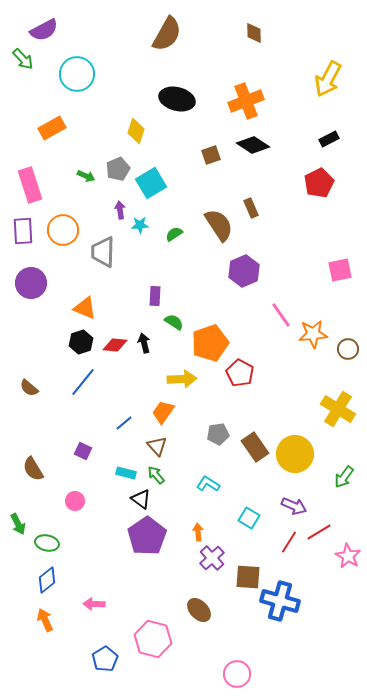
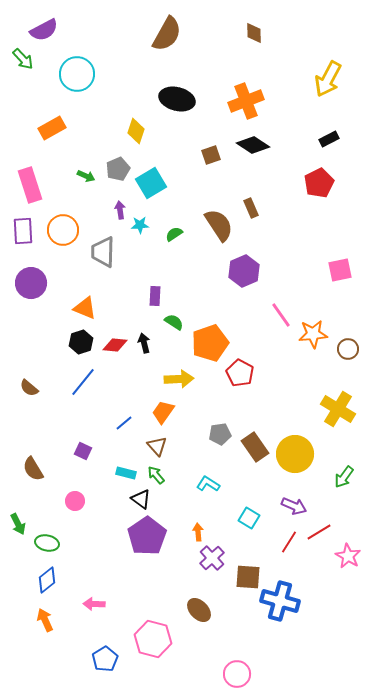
yellow arrow at (182, 379): moved 3 px left
gray pentagon at (218, 434): moved 2 px right
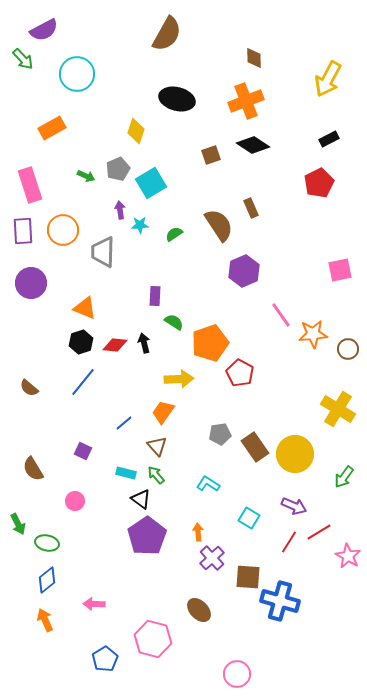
brown diamond at (254, 33): moved 25 px down
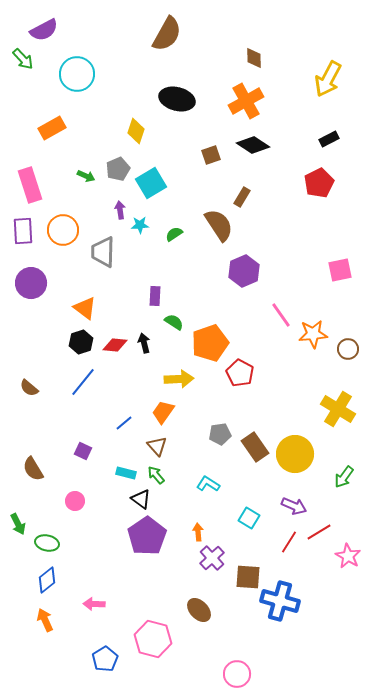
orange cross at (246, 101): rotated 8 degrees counterclockwise
brown rectangle at (251, 208): moved 9 px left, 11 px up; rotated 54 degrees clockwise
orange triangle at (85, 308): rotated 15 degrees clockwise
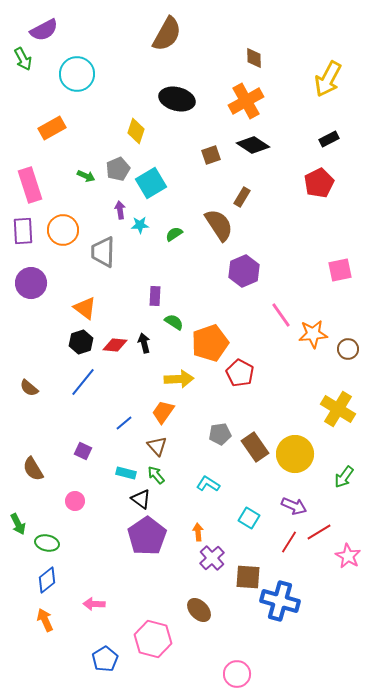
green arrow at (23, 59): rotated 15 degrees clockwise
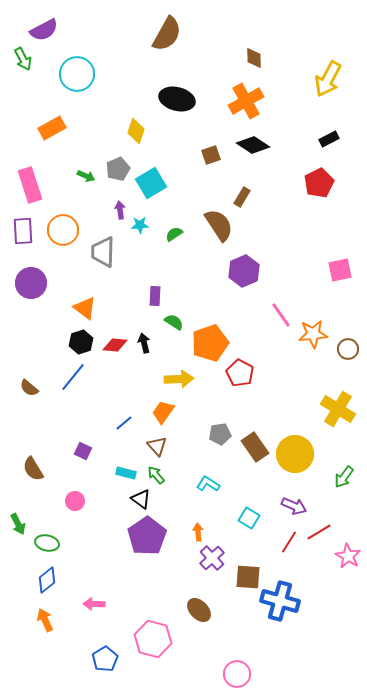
blue line at (83, 382): moved 10 px left, 5 px up
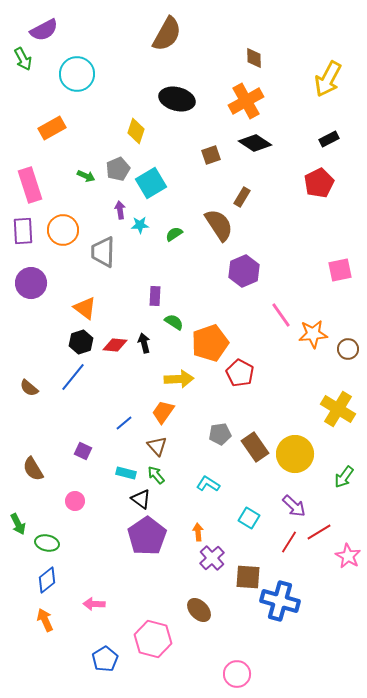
black diamond at (253, 145): moved 2 px right, 2 px up
purple arrow at (294, 506): rotated 20 degrees clockwise
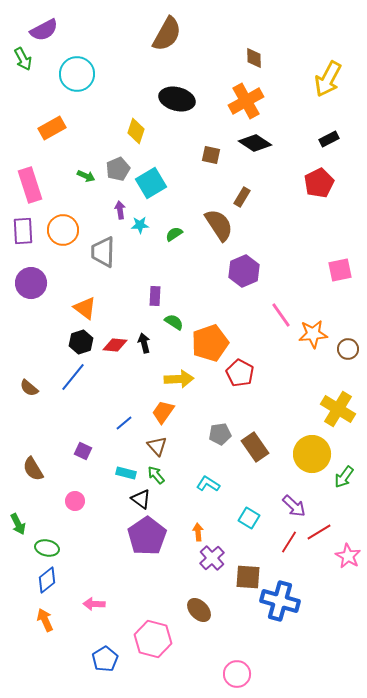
brown square at (211, 155): rotated 30 degrees clockwise
yellow circle at (295, 454): moved 17 px right
green ellipse at (47, 543): moved 5 px down
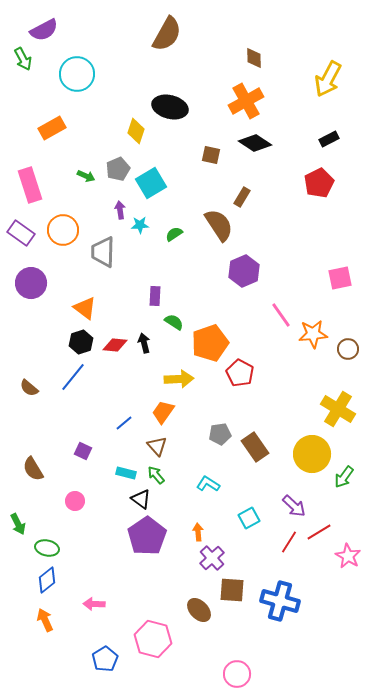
black ellipse at (177, 99): moved 7 px left, 8 px down
purple rectangle at (23, 231): moved 2 px left, 2 px down; rotated 52 degrees counterclockwise
pink square at (340, 270): moved 8 px down
cyan square at (249, 518): rotated 30 degrees clockwise
brown square at (248, 577): moved 16 px left, 13 px down
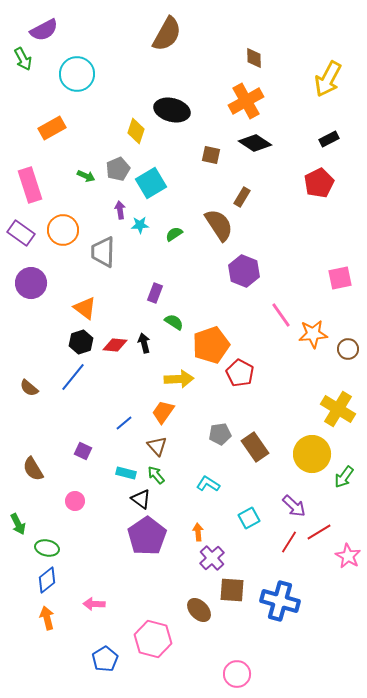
black ellipse at (170, 107): moved 2 px right, 3 px down
purple hexagon at (244, 271): rotated 16 degrees counterclockwise
purple rectangle at (155, 296): moved 3 px up; rotated 18 degrees clockwise
orange pentagon at (210, 343): moved 1 px right, 2 px down
orange arrow at (45, 620): moved 2 px right, 2 px up; rotated 10 degrees clockwise
